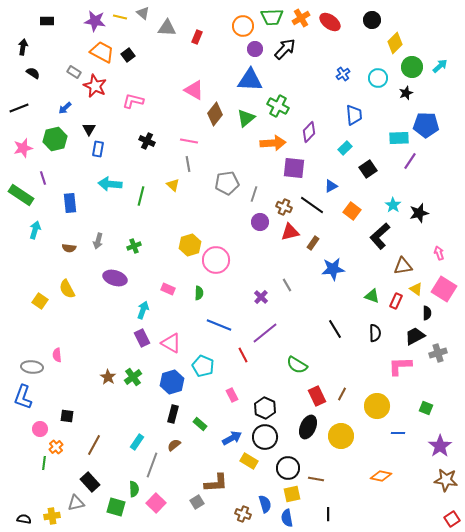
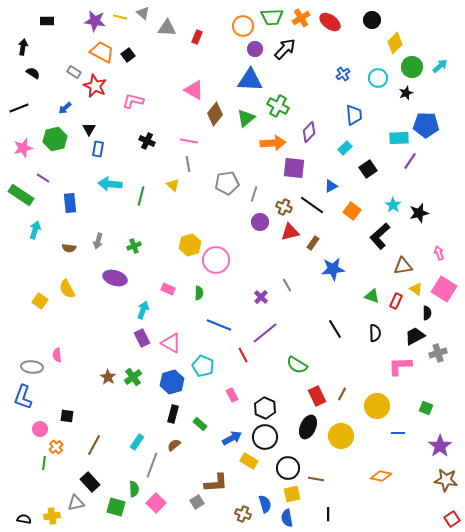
purple line at (43, 178): rotated 40 degrees counterclockwise
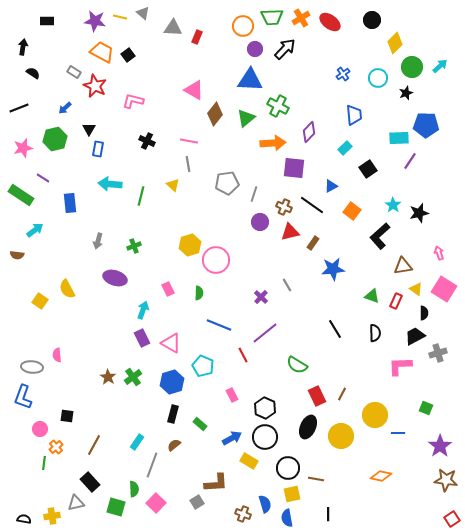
gray triangle at (167, 28): moved 6 px right
cyan arrow at (35, 230): rotated 36 degrees clockwise
brown semicircle at (69, 248): moved 52 px left, 7 px down
pink rectangle at (168, 289): rotated 40 degrees clockwise
black semicircle at (427, 313): moved 3 px left
yellow circle at (377, 406): moved 2 px left, 9 px down
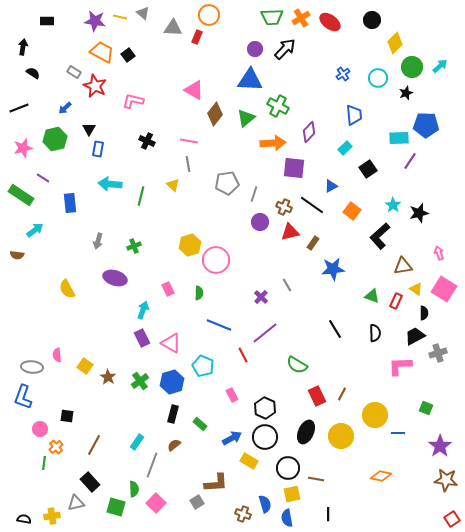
orange circle at (243, 26): moved 34 px left, 11 px up
yellow square at (40, 301): moved 45 px right, 65 px down
green cross at (133, 377): moved 7 px right, 4 px down
black ellipse at (308, 427): moved 2 px left, 5 px down
